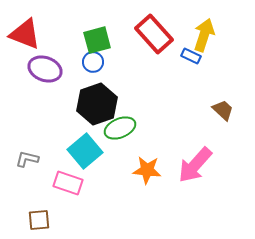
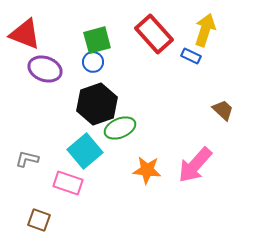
yellow arrow: moved 1 px right, 5 px up
brown square: rotated 25 degrees clockwise
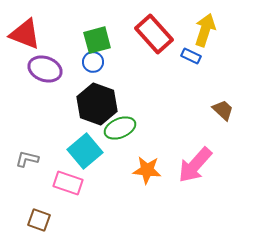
black hexagon: rotated 21 degrees counterclockwise
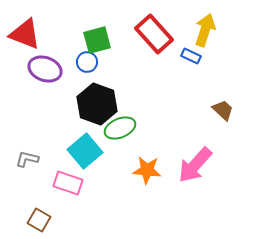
blue circle: moved 6 px left
brown square: rotated 10 degrees clockwise
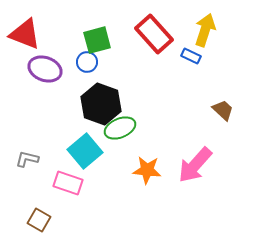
black hexagon: moved 4 px right
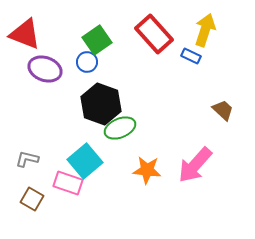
green square: rotated 20 degrees counterclockwise
cyan square: moved 10 px down
brown square: moved 7 px left, 21 px up
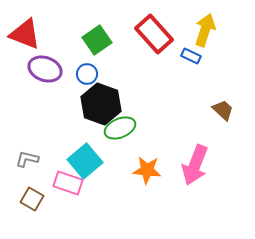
blue circle: moved 12 px down
pink arrow: rotated 21 degrees counterclockwise
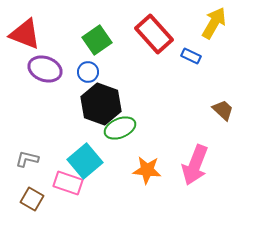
yellow arrow: moved 9 px right, 7 px up; rotated 12 degrees clockwise
blue circle: moved 1 px right, 2 px up
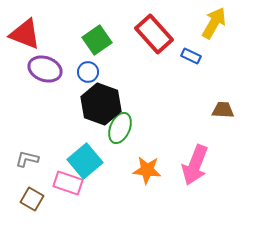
brown trapezoid: rotated 40 degrees counterclockwise
green ellipse: rotated 44 degrees counterclockwise
